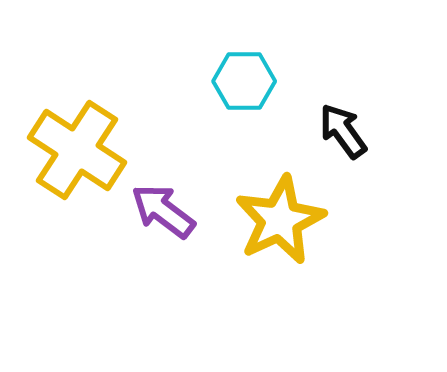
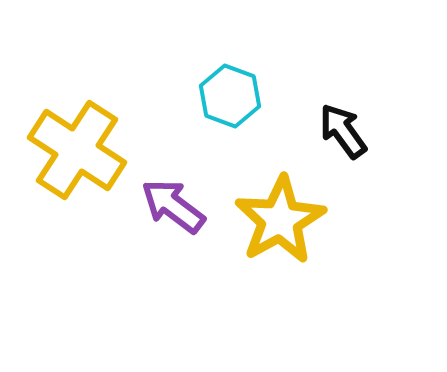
cyan hexagon: moved 14 px left, 15 px down; rotated 20 degrees clockwise
purple arrow: moved 10 px right, 5 px up
yellow star: rotated 4 degrees counterclockwise
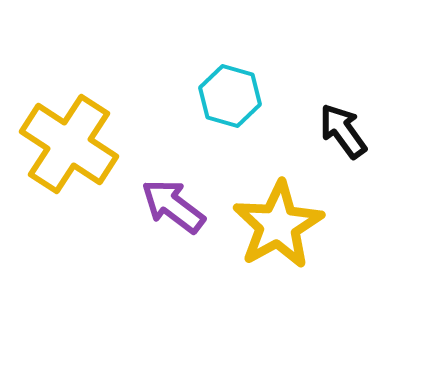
cyan hexagon: rotated 4 degrees counterclockwise
yellow cross: moved 8 px left, 6 px up
yellow star: moved 2 px left, 5 px down
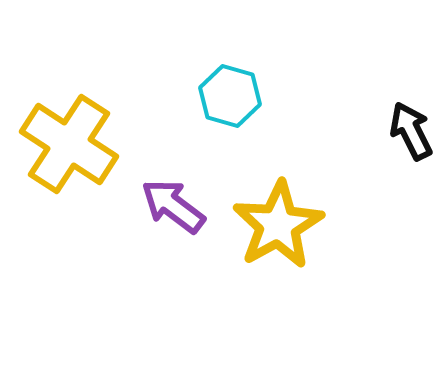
black arrow: moved 68 px right; rotated 10 degrees clockwise
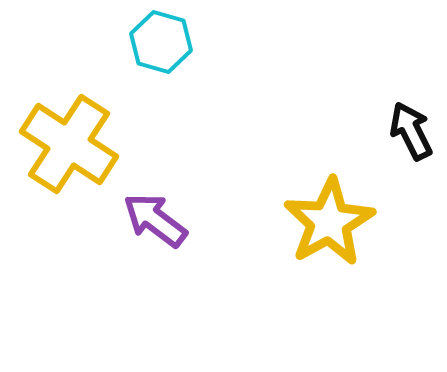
cyan hexagon: moved 69 px left, 54 px up
purple arrow: moved 18 px left, 14 px down
yellow star: moved 51 px right, 3 px up
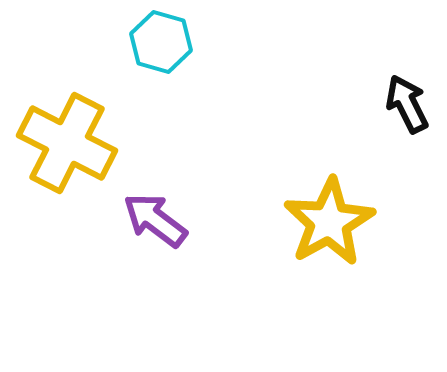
black arrow: moved 4 px left, 27 px up
yellow cross: moved 2 px left, 1 px up; rotated 6 degrees counterclockwise
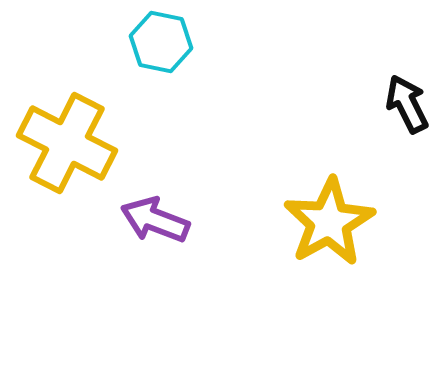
cyan hexagon: rotated 4 degrees counterclockwise
purple arrow: rotated 16 degrees counterclockwise
